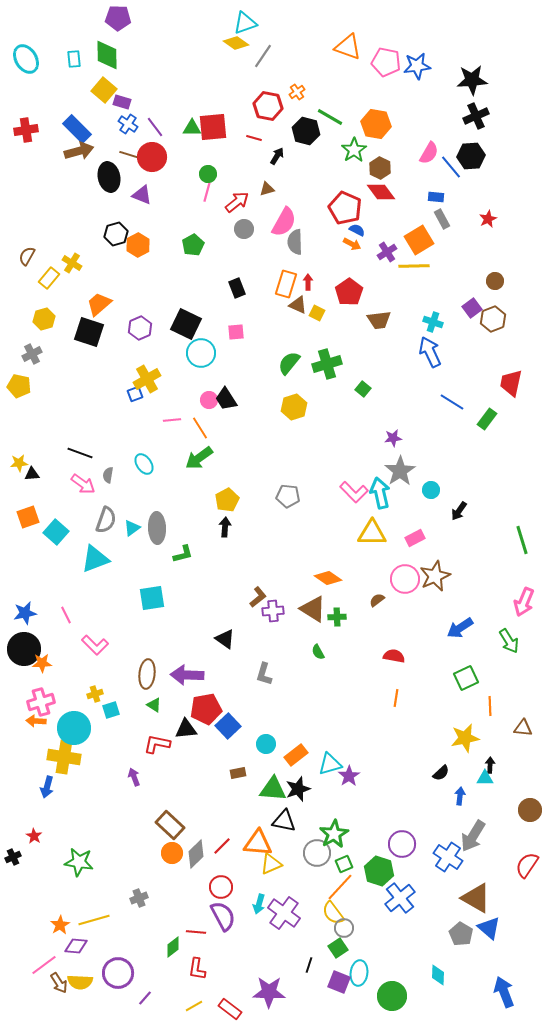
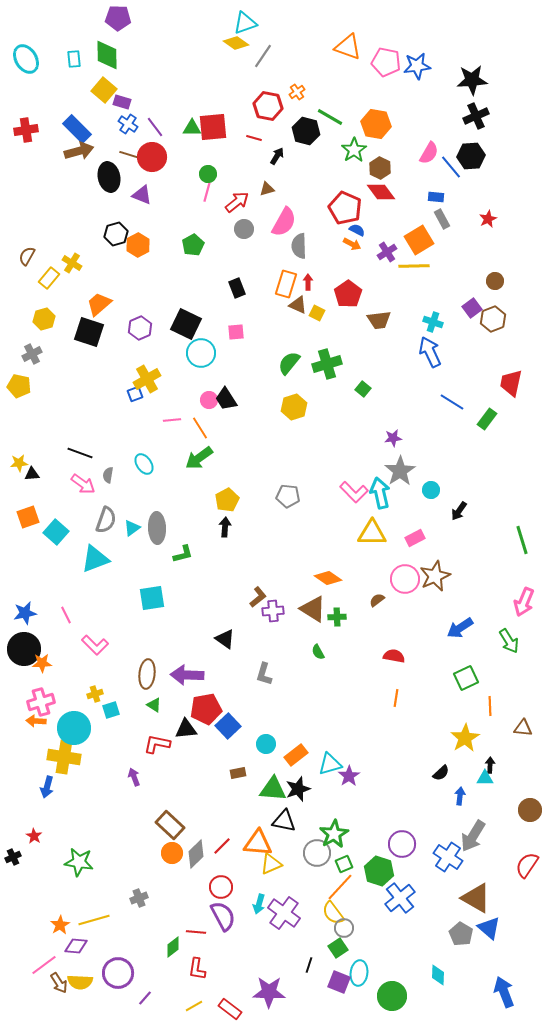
gray semicircle at (295, 242): moved 4 px right, 4 px down
red pentagon at (349, 292): moved 1 px left, 2 px down
yellow star at (465, 738): rotated 20 degrees counterclockwise
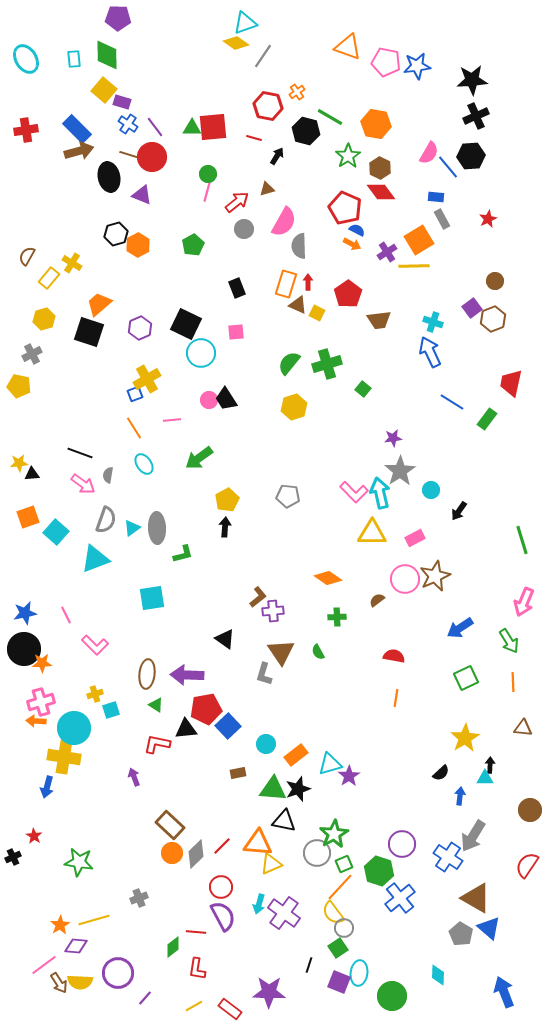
green star at (354, 150): moved 6 px left, 6 px down
blue line at (451, 167): moved 3 px left
orange line at (200, 428): moved 66 px left
brown triangle at (313, 609): moved 32 px left, 43 px down; rotated 24 degrees clockwise
green triangle at (154, 705): moved 2 px right
orange line at (490, 706): moved 23 px right, 24 px up
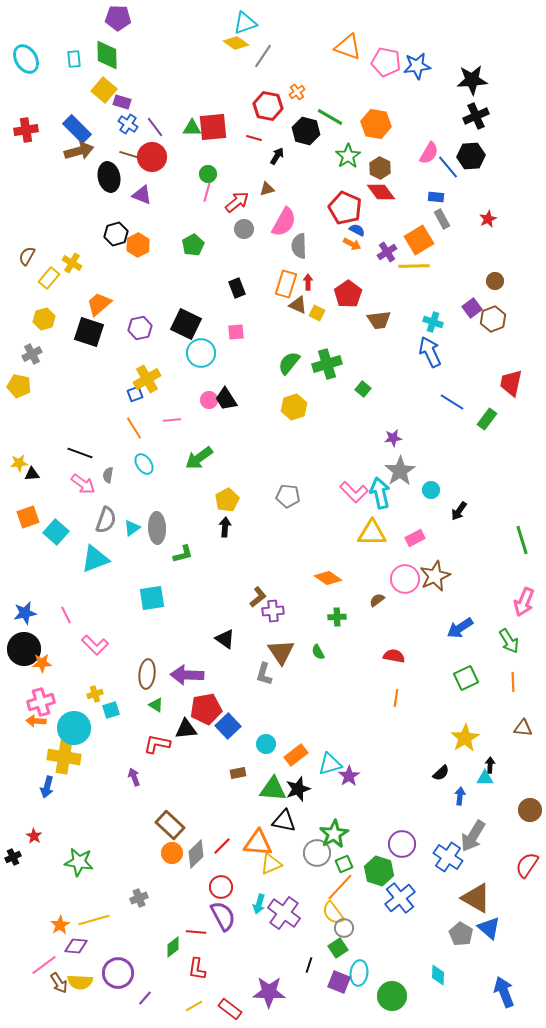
purple hexagon at (140, 328): rotated 10 degrees clockwise
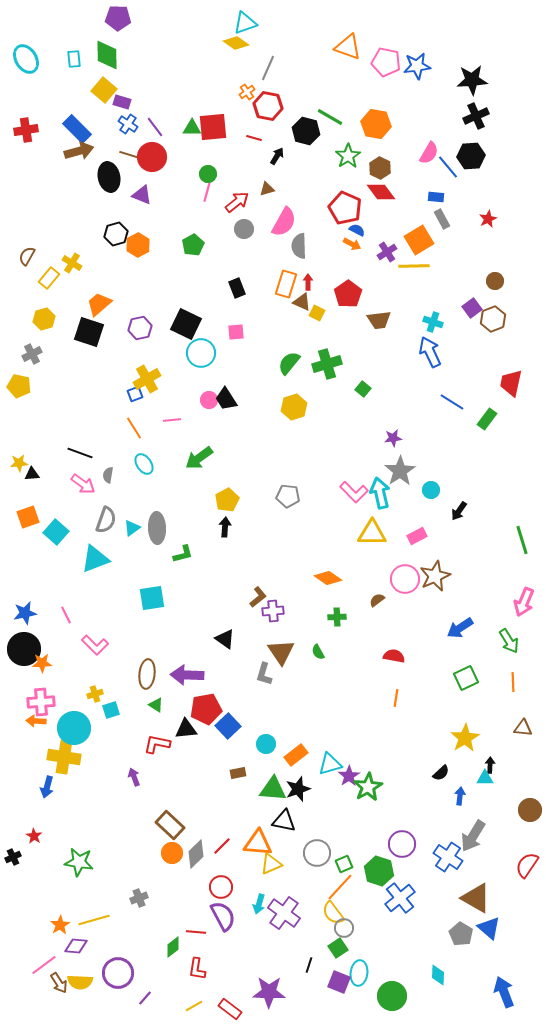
gray line at (263, 56): moved 5 px right, 12 px down; rotated 10 degrees counterclockwise
orange cross at (297, 92): moved 50 px left
brown triangle at (298, 305): moved 4 px right, 3 px up
pink rectangle at (415, 538): moved 2 px right, 2 px up
pink cross at (41, 702): rotated 12 degrees clockwise
green star at (334, 834): moved 34 px right, 47 px up
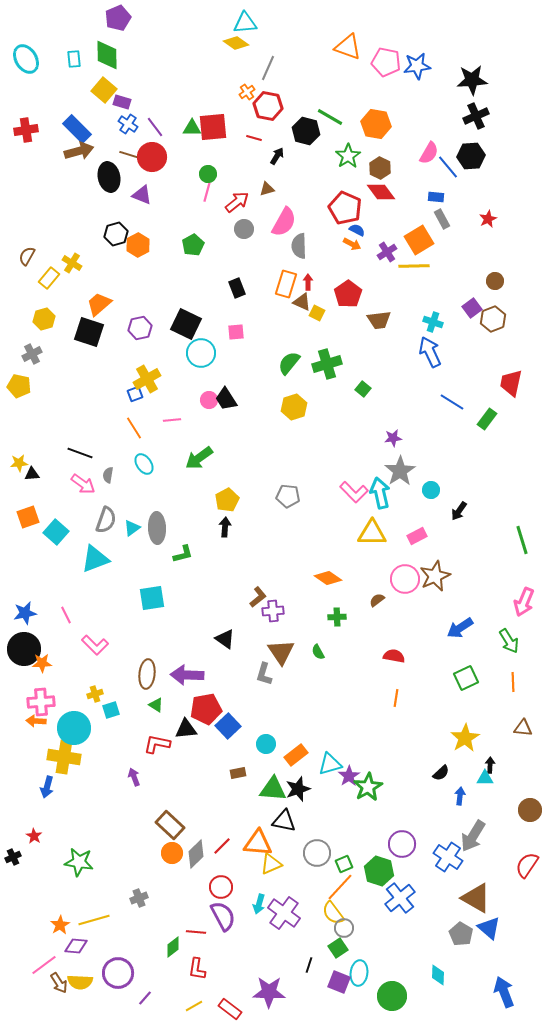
purple pentagon at (118, 18): rotated 25 degrees counterclockwise
cyan triangle at (245, 23): rotated 15 degrees clockwise
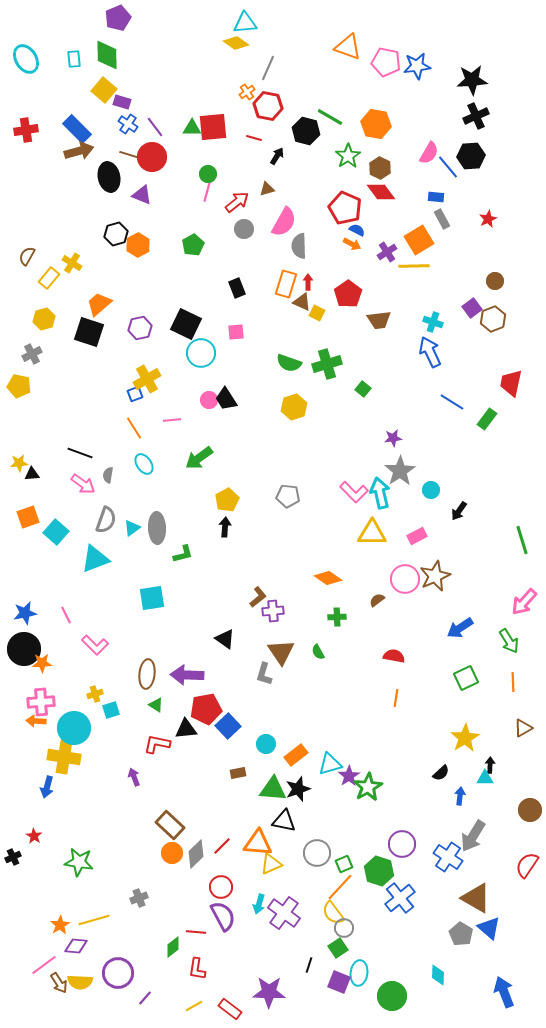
green semicircle at (289, 363): rotated 110 degrees counterclockwise
pink arrow at (524, 602): rotated 20 degrees clockwise
brown triangle at (523, 728): rotated 36 degrees counterclockwise
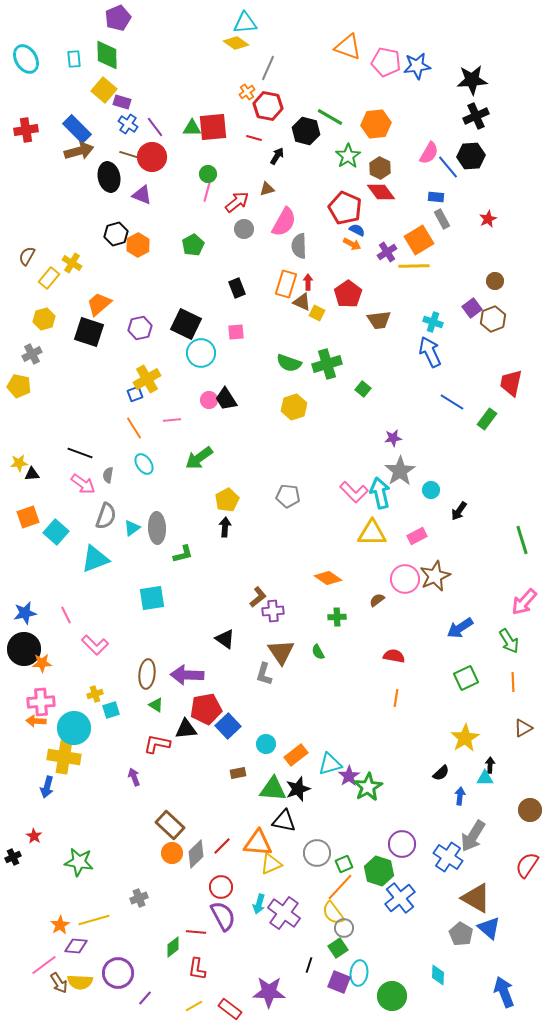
orange hexagon at (376, 124): rotated 16 degrees counterclockwise
gray semicircle at (106, 520): moved 4 px up
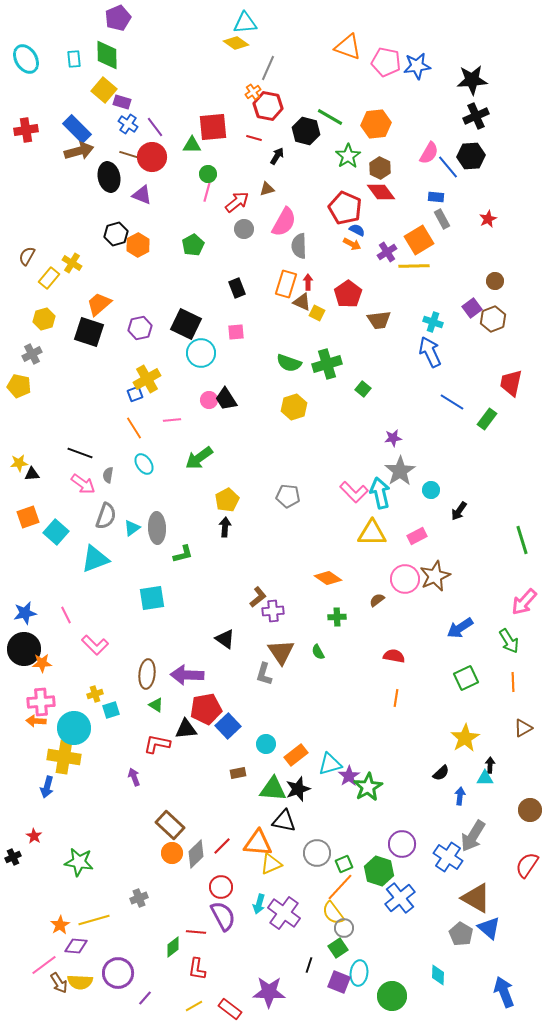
orange cross at (247, 92): moved 6 px right
green triangle at (192, 128): moved 17 px down
